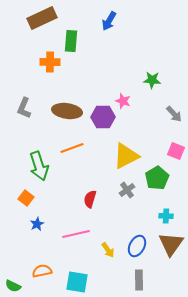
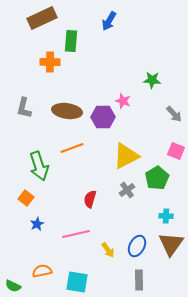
gray L-shape: rotated 10 degrees counterclockwise
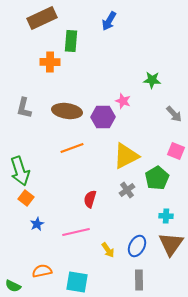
green arrow: moved 19 px left, 5 px down
pink line: moved 2 px up
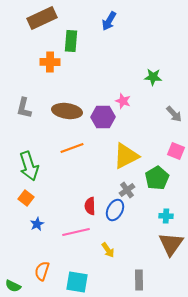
green star: moved 1 px right, 3 px up
green arrow: moved 9 px right, 5 px up
red semicircle: moved 7 px down; rotated 18 degrees counterclockwise
blue ellipse: moved 22 px left, 36 px up
orange semicircle: rotated 60 degrees counterclockwise
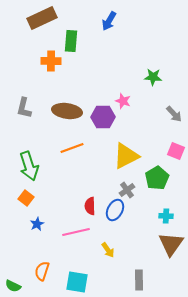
orange cross: moved 1 px right, 1 px up
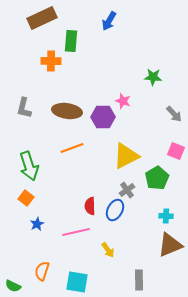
brown triangle: moved 1 px left, 1 px down; rotated 32 degrees clockwise
